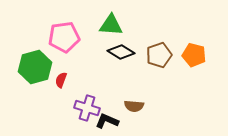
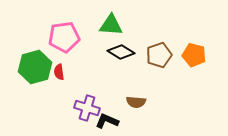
red semicircle: moved 2 px left, 8 px up; rotated 28 degrees counterclockwise
brown semicircle: moved 2 px right, 4 px up
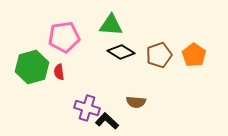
orange pentagon: rotated 20 degrees clockwise
green hexagon: moved 3 px left
black L-shape: rotated 20 degrees clockwise
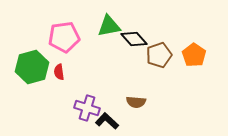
green triangle: moved 2 px left, 1 px down; rotated 15 degrees counterclockwise
black diamond: moved 13 px right, 13 px up; rotated 16 degrees clockwise
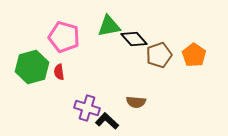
pink pentagon: rotated 24 degrees clockwise
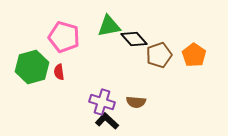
purple cross: moved 15 px right, 6 px up
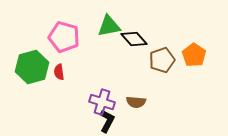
brown pentagon: moved 3 px right, 5 px down
black L-shape: rotated 75 degrees clockwise
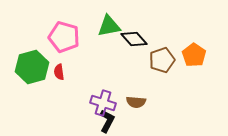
purple cross: moved 1 px right, 1 px down
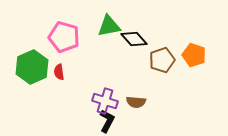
orange pentagon: rotated 15 degrees counterclockwise
green hexagon: rotated 8 degrees counterclockwise
purple cross: moved 2 px right, 2 px up
